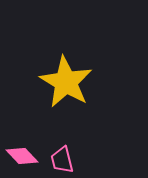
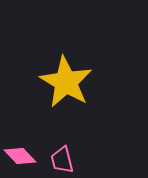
pink diamond: moved 2 px left
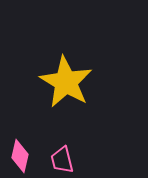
pink diamond: rotated 56 degrees clockwise
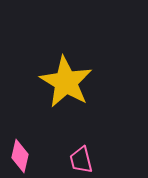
pink trapezoid: moved 19 px right
